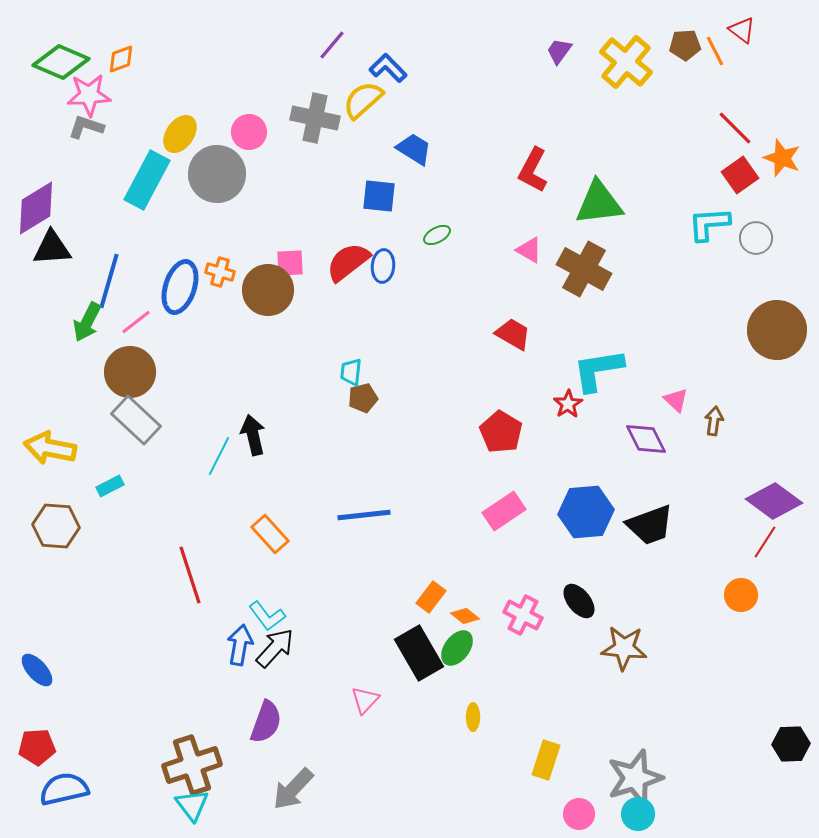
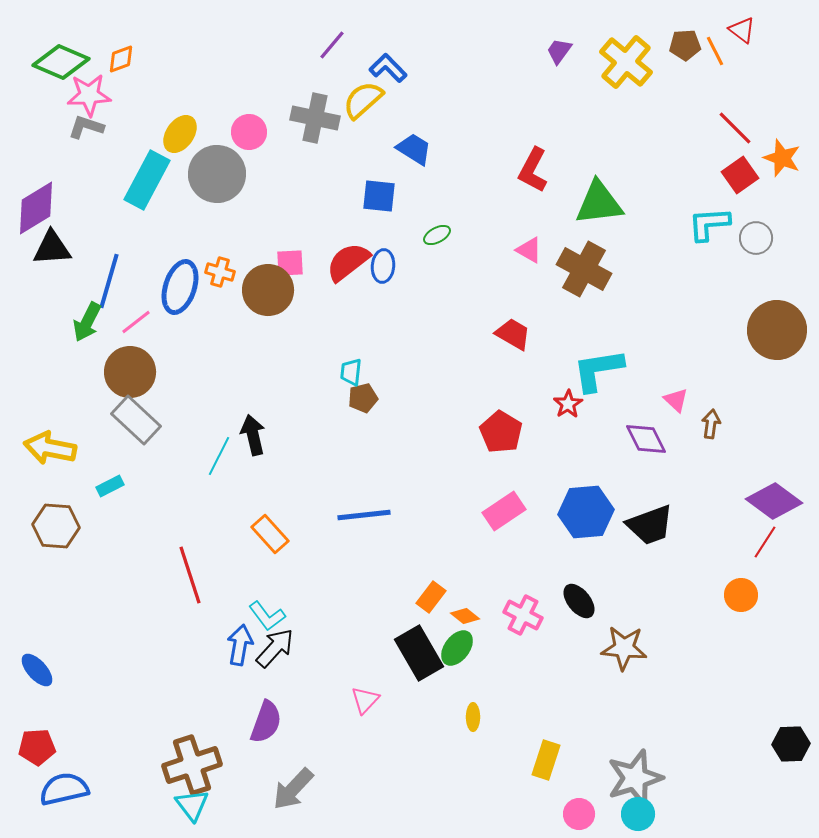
brown arrow at (714, 421): moved 3 px left, 3 px down
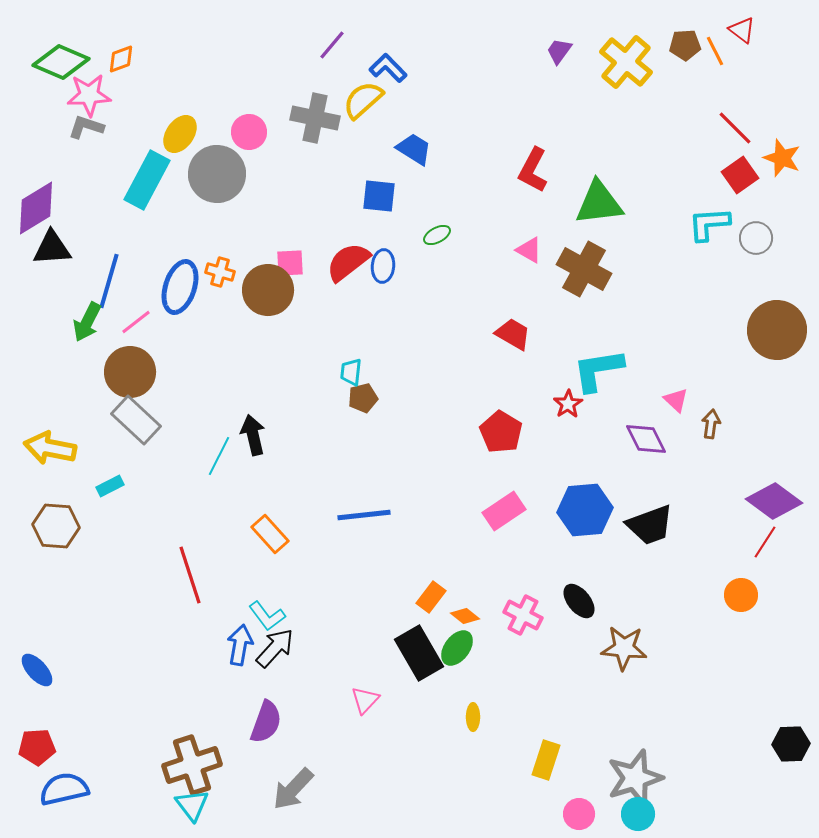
blue hexagon at (586, 512): moved 1 px left, 2 px up
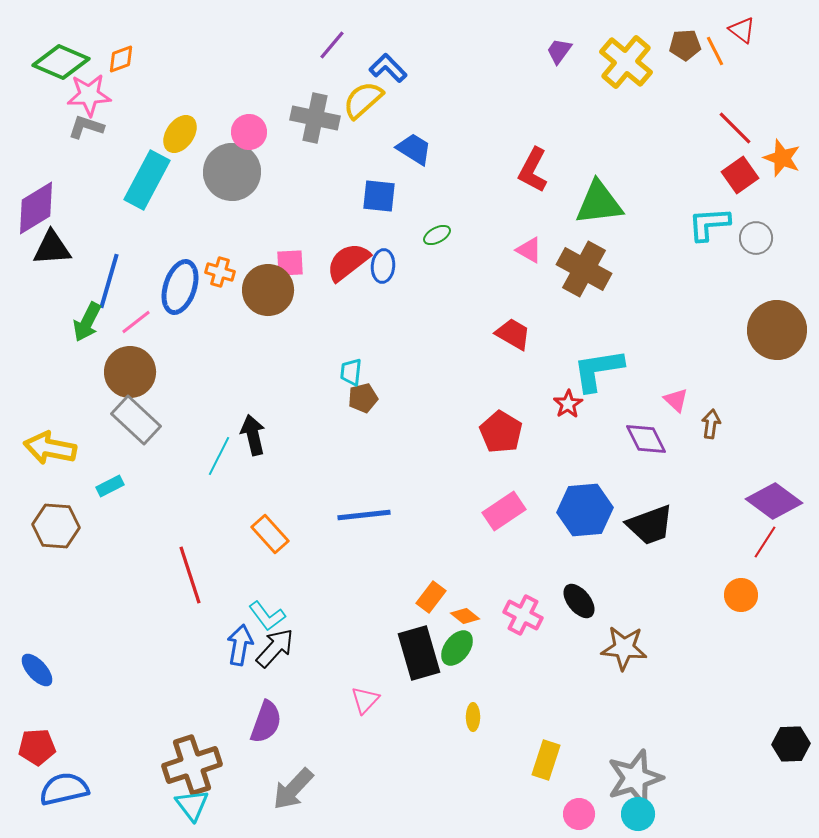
gray circle at (217, 174): moved 15 px right, 2 px up
black rectangle at (419, 653): rotated 14 degrees clockwise
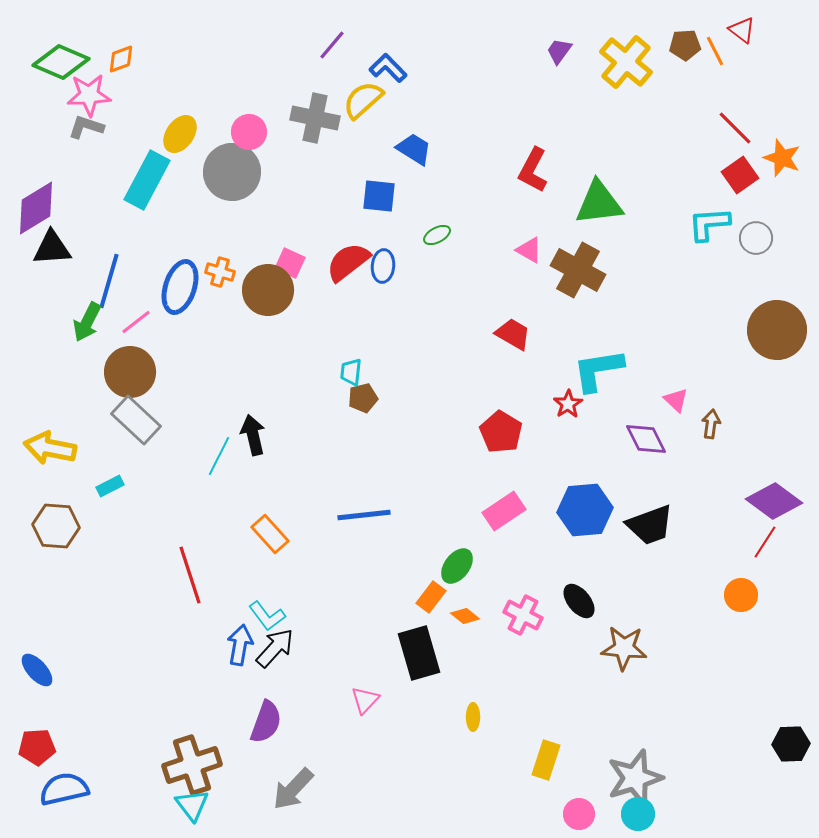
pink square at (290, 263): rotated 28 degrees clockwise
brown cross at (584, 269): moved 6 px left, 1 px down
green ellipse at (457, 648): moved 82 px up
